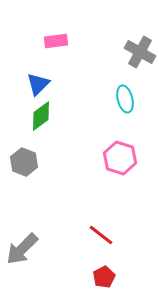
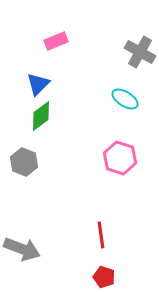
pink rectangle: rotated 15 degrees counterclockwise
cyan ellipse: rotated 44 degrees counterclockwise
red line: rotated 44 degrees clockwise
gray arrow: rotated 114 degrees counterclockwise
red pentagon: rotated 25 degrees counterclockwise
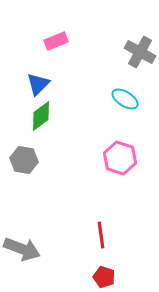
gray hexagon: moved 2 px up; rotated 12 degrees counterclockwise
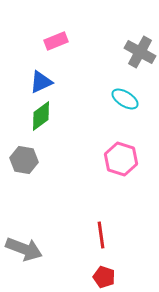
blue triangle: moved 3 px right, 2 px up; rotated 20 degrees clockwise
pink hexagon: moved 1 px right, 1 px down
gray arrow: moved 2 px right
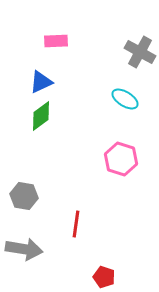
pink rectangle: rotated 20 degrees clockwise
gray hexagon: moved 36 px down
red line: moved 25 px left, 11 px up; rotated 16 degrees clockwise
gray arrow: rotated 12 degrees counterclockwise
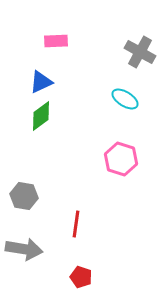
red pentagon: moved 23 px left
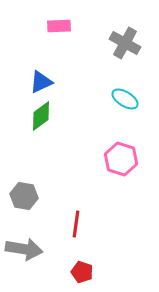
pink rectangle: moved 3 px right, 15 px up
gray cross: moved 15 px left, 9 px up
red pentagon: moved 1 px right, 5 px up
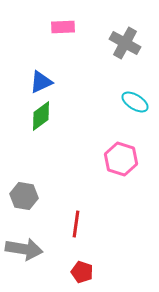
pink rectangle: moved 4 px right, 1 px down
cyan ellipse: moved 10 px right, 3 px down
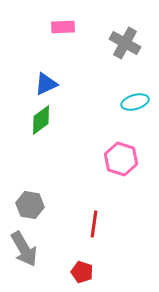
blue triangle: moved 5 px right, 2 px down
cyan ellipse: rotated 48 degrees counterclockwise
green diamond: moved 4 px down
gray hexagon: moved 6 px right, 9 px down
red line: moved 18 px right
gray arrow: rotated 51 degrees clockwise
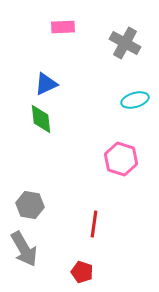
cyan ellipse: moved 2 px up
green diamond: moved 1 px up; rotated 60 degrees counterclockwise
